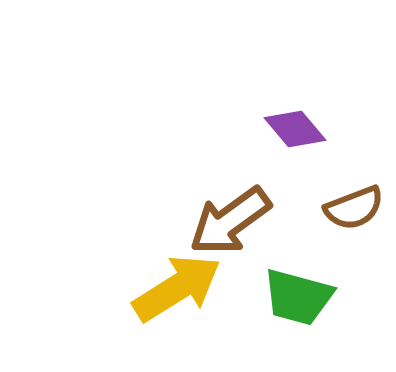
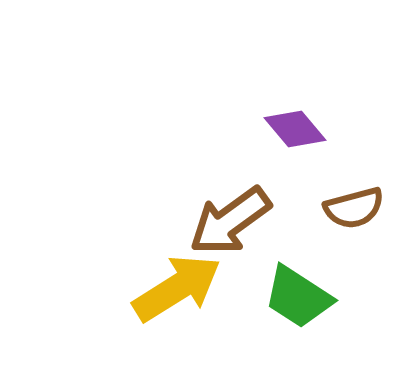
brown semicircle: rotated 6 degrees clockwise
green trapezoid: rotated 18 degrees clockwise
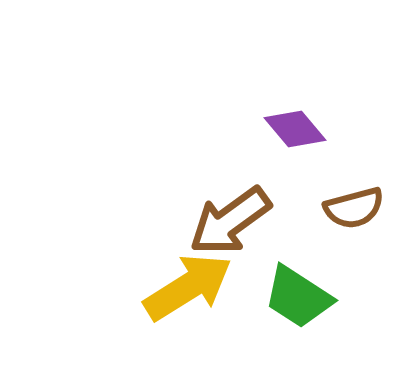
yellow arrow: moved 11 px right, 1 px up
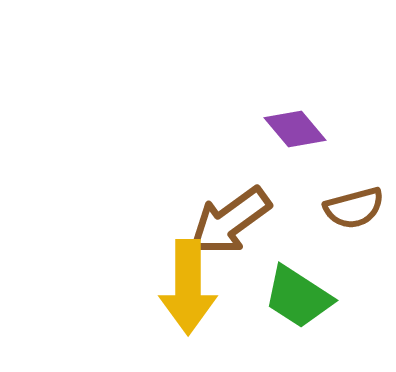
yellow arrow: rotated 122 degrees clockwise
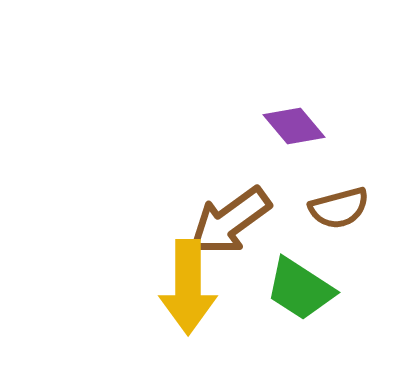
purple diamond: moved 1 px left, 3 px up
brown semicircle: moved 15 px left
green trapezoid: moved 2 px right, 8 px up
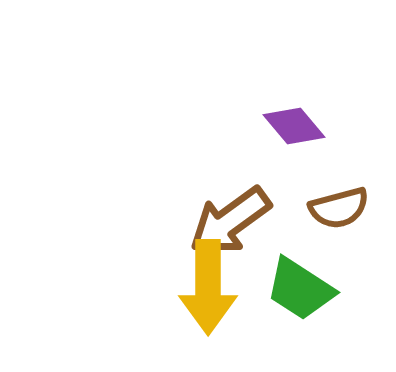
yellow arrow: moved 20 px right
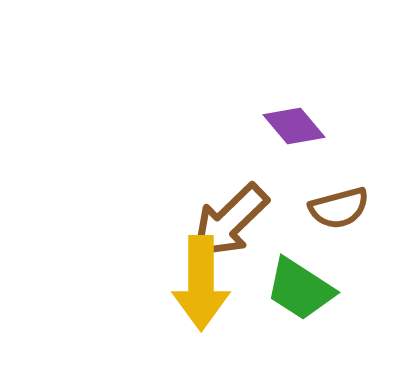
brown arrow: rotated 8 degrees counterclockwise
yellow arrow: moved 7 px left, 4 px up
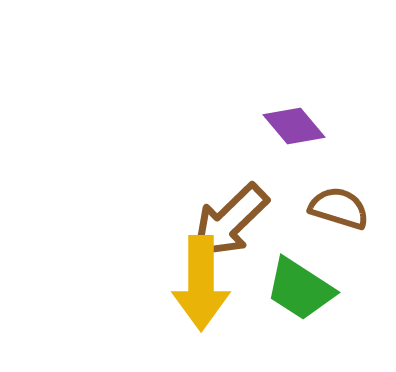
brown semicircle: rotated 148 degrees counterclockwise
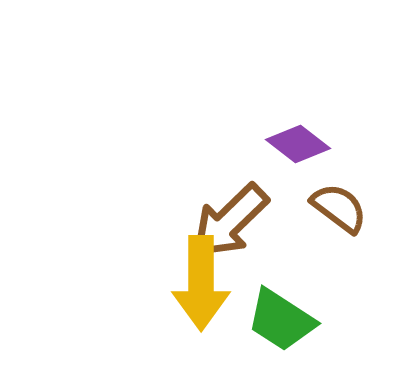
purple diamond: moved 4 px right, 18 px down; rotated 12 degrees counterclockwise
brown semicircle: rotated 20 degrees clockwise
green trapezoid: moved 19 px left, 31 px down
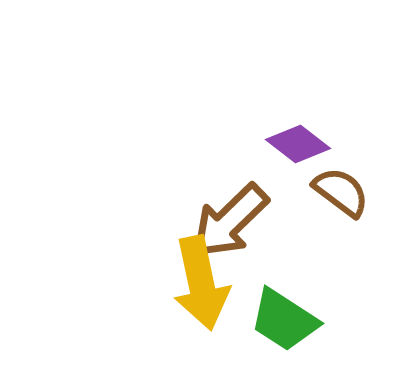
brown semicircle: moved 2 px right, 16 px up
yellow arrow: rotated 12 degrees counterclockwise
green trapezoid: moved 3 px right
